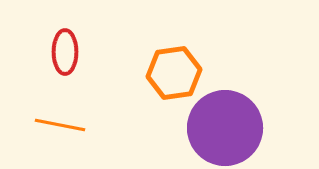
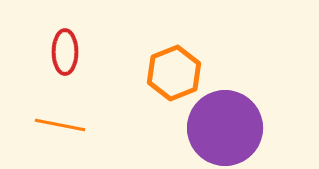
orange hexagon: rotated 14 degrees counterclockwise
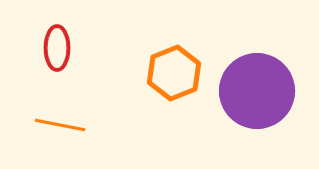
red ellipse: moved 8 px left, 4 px up
purple circle: moved 32 px right, 37 px up
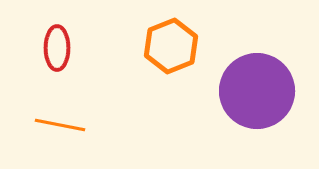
orange hexagon: moved 3 px left, 27 px up
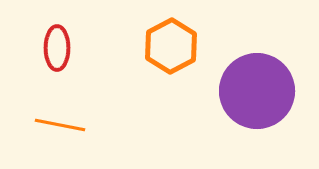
orange hexagon: rotated 6 degrees counterclockwise
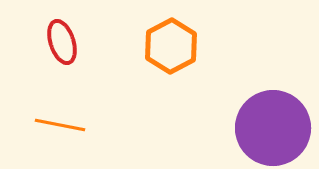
red ellipse: moved 5 px right, 6 px up; rotated 18 degrees counterclockwise
purple circle: moved 16 px right, 37 px down
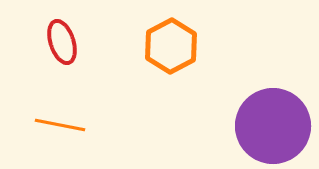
purple circle: moved 2 px up
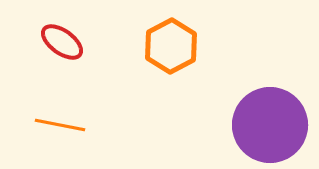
red ellipse: rotated 36 degrees counterclockwise
purple circle: moved 3 px left, 1 px up
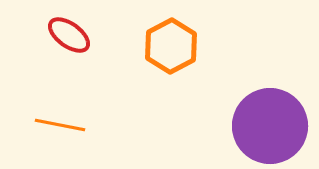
red ellipse: moved 7 px right, 7 px up
purple circle: moved 1 px down
